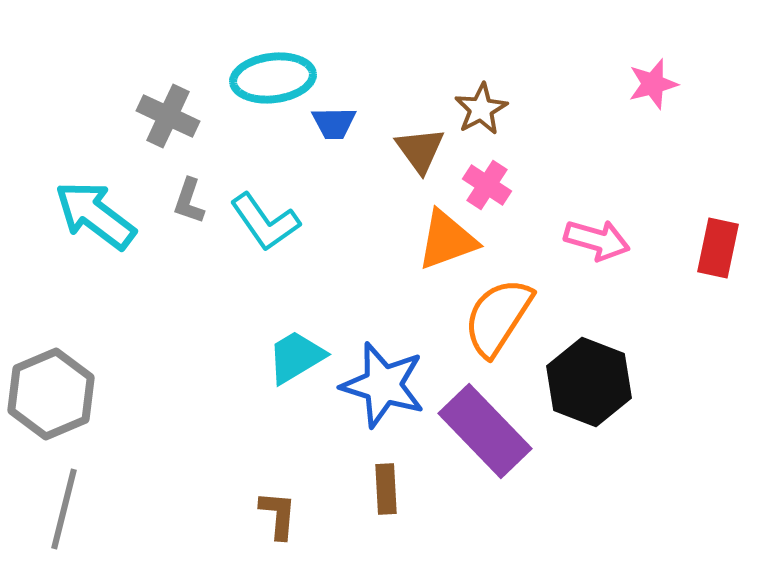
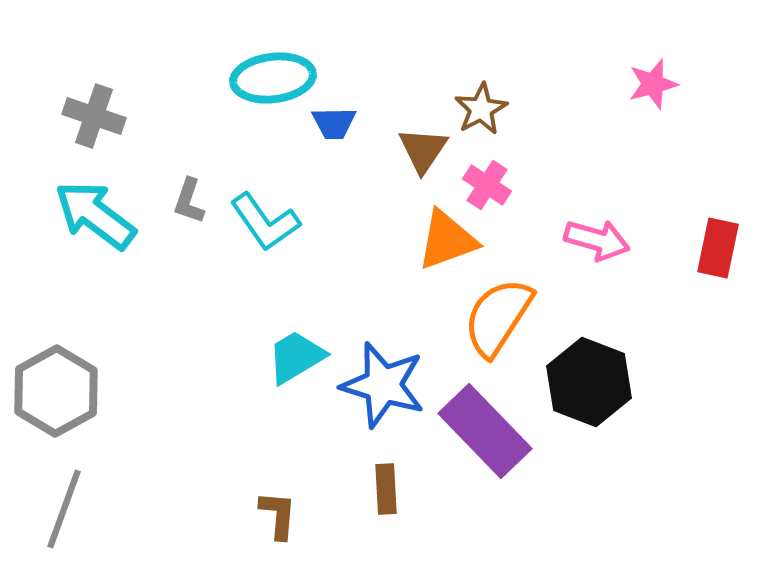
gray cross: moved 74 px left; rotated 6 degrees counterclockwise
brown triangle: moved 3 px right; rotated 10 degrees clockwise
gray hexagon: moved 5 px right, 3 px up; rotated 6 degrees counterclockwise
gray line: rotated 6 degrees clockwise
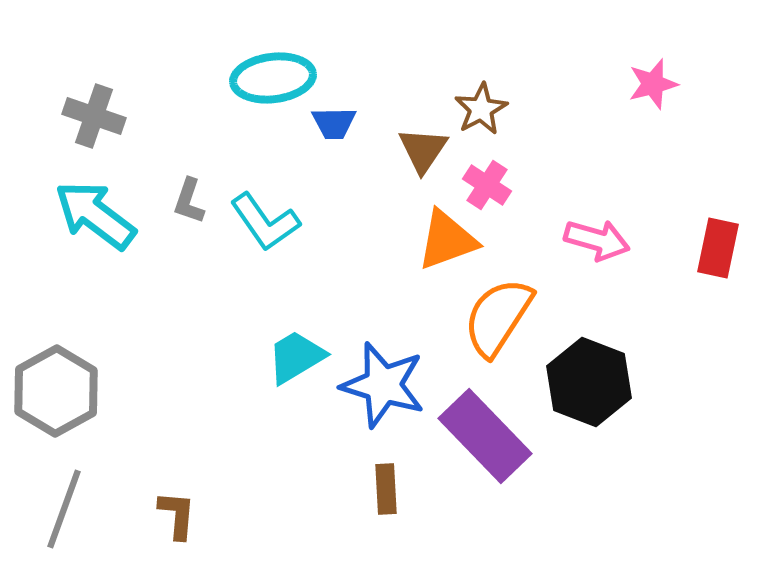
purple rectangle: moved 5 px down
brown L-shape: moved 101 px left
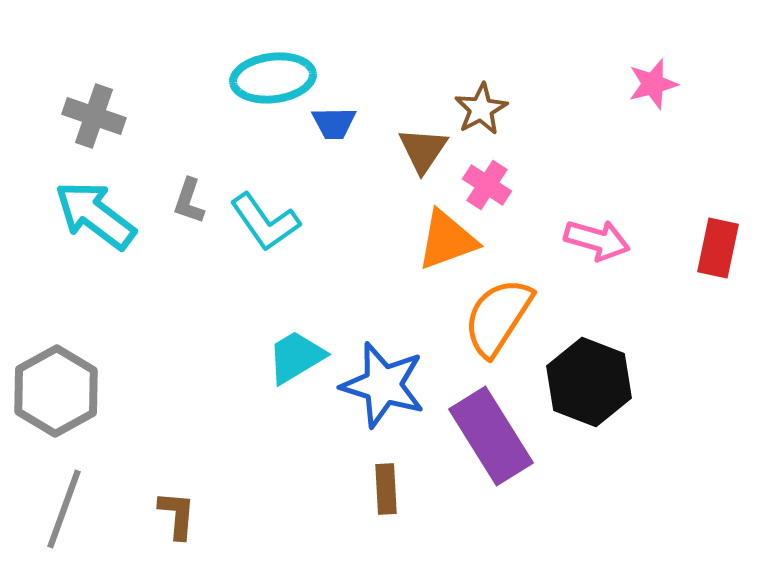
purple rectangle: moved 6 px right; rotated 12 degrees clockwise
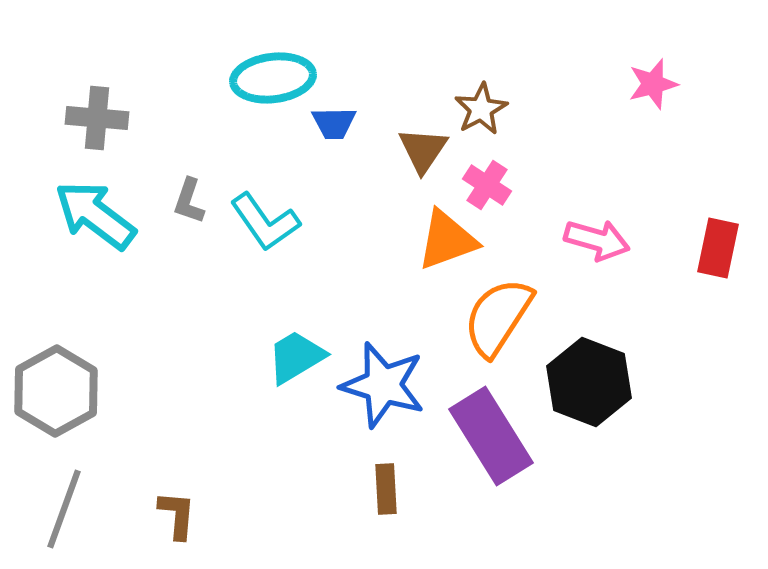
gray cross: moved 3 px right, 2 px down; rotated 14 degrees counterclockwise
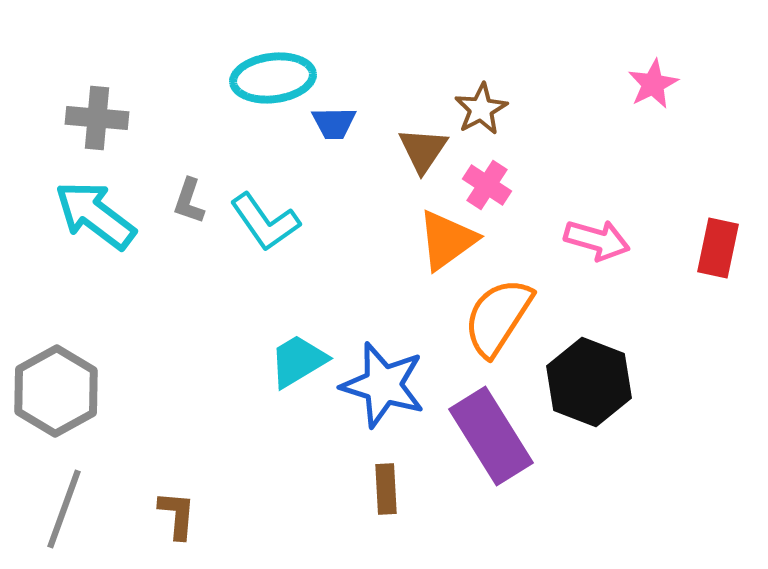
pink star: rotated 12 degrees counterclockwise
orange triangle: rotated 16 degrees counterclockwise
cyan trapezoid: moved 2 px right, 4 px down
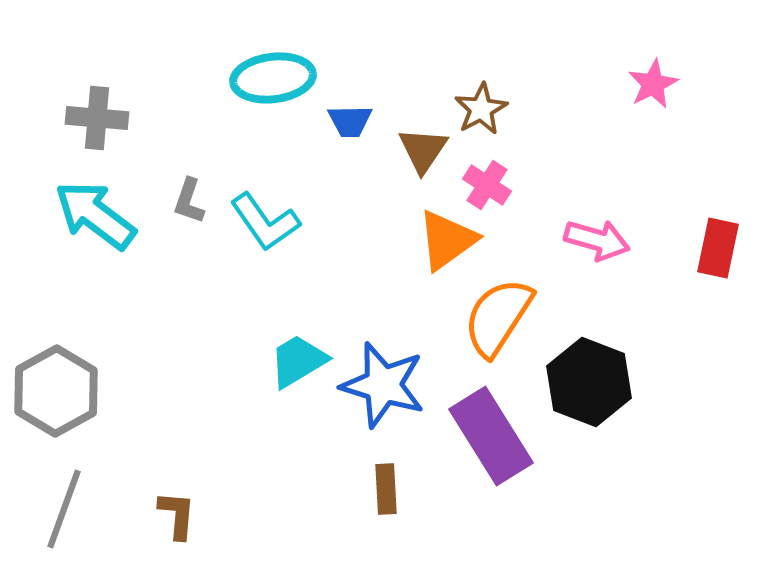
blue trapezoid: moved 16 px right, 2 px up
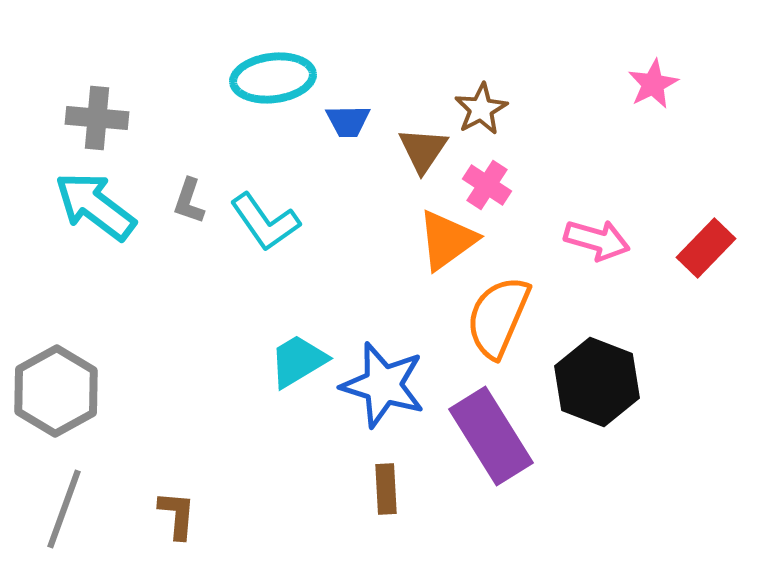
blue trapezoid: moved 2 px left
cyan arrow: moved 9 px up
red rectangle: moved 12 px left; rotated 32 degrees clockwise
orange semicircle: rotated 10 degrees counterclockwise
black hexagon: moved 8 px right
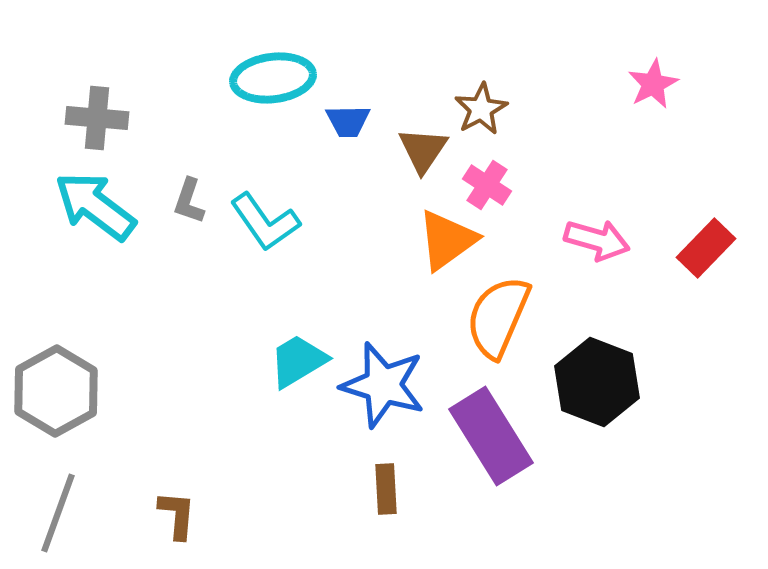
gray line: moved 6 px left, 4 px down
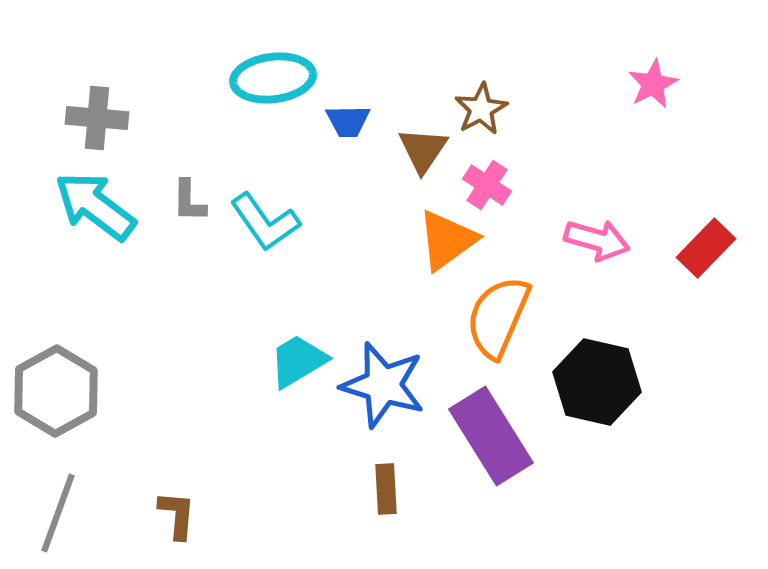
gray L-shape: rotated 18 degrees counterclockwise
black hexagon: rotated 8 degrees counterclockwise
